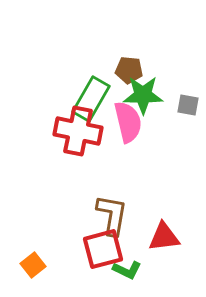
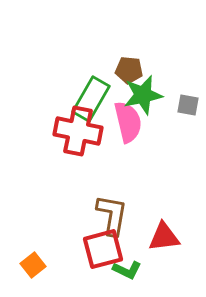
green star: rotated 12 degrees counterclockwise
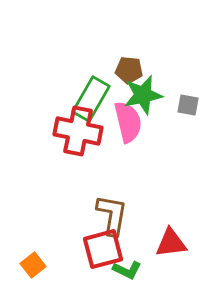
red triangle: moved 7 px right, 6 px down
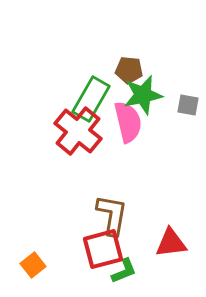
red cross: rotated 27 degrees clockwise
green L-shape: moved 3 px left, 1 px down; rotated 48 degrees counterclockwise
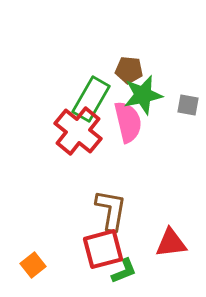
brown L-shape: moved 1 px left, 5 px up
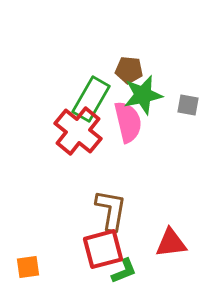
orange square: moved 5 px left, 2 px down; rotated 30 degrees clockwise
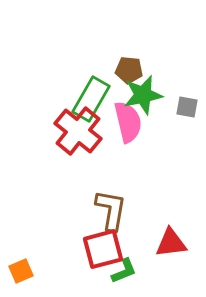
gray square: moved 1 px left, 2 px down
orange square: moved 7 px left, 4 px down; rotated 15 degrees counterclockwise
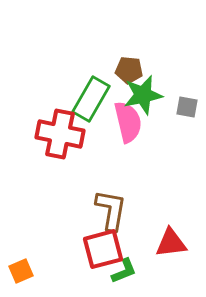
red cross: moved 18 px left, 3 px down; rotated 27 degrees counterclockwise
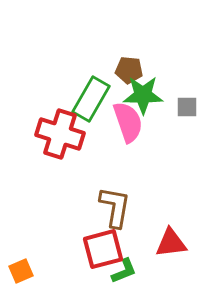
green star: rotated 12 degrees clockwise
gray square: rotated 10 degrees counterclockwise
pink semicircle: rotated 6 degrees counterclockwise
red cross: rotated 6 degrees clockwise
brown L-shape: moved 4 px right, 3 px up
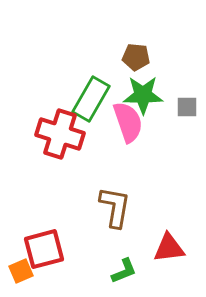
brown pentagon: moved 7 px right, 13 px up
red triangle: moved 2 px left, 5 px down
red square: moved 59 px left
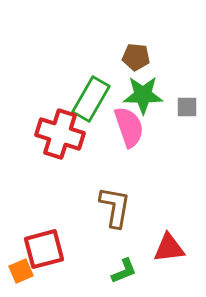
pink semicircle: moved 1 px right, 5 px down
